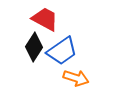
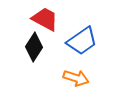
blue trapezoid: moved 20 px right, 10 px up
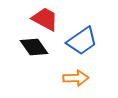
black diamond: rotated 68 degrees counterclockwise
orange arrow: rotated 20 degrees counterclockwise
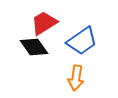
red trapezoid: moved 1 px left, 4 px down; rotated 60 degrees counterclockwise
orange arrow: rotated 100 degrees clockwise
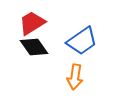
red trapezoid: moved 12 px left
orange arrow: moved 1 px left, 1 px up
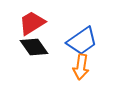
orange arrow: moved 6 px right, 10 px up
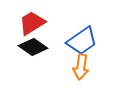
black diamond: moved 1 px left; rotated 20 degrees counterclockwise
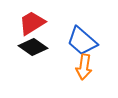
blue trapezoid: rotated 76 degrees clockwise
orange arrow: moved 3 px right
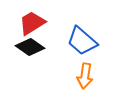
black diamond: moved 3 px left
orange arrow: moved 1 px right, 9 px down
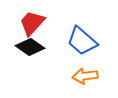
red trapezoid: rotated 16 degrees counterclockwise
orange arrow: rotated 75 degrees clockwise
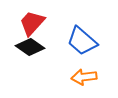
orange arrow: moved 1 px left, 1 px down
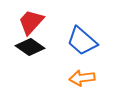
red trapezoid: moved 1 px left, 1 px up
orange arrow: moved 2 px left, 1 px down
